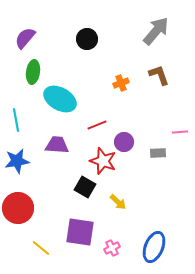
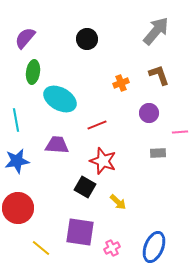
purple circle: moved 25 px right, 29 px up
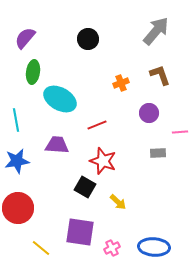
black circle: moved 1 px right
brown L-shape: moved 1 px right
blue ellipse: rotated 72 degrees clockwise
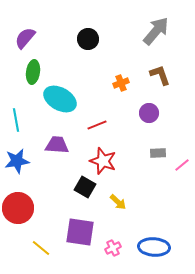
pink line: moved 2 px right, 33 px down; rotated 35 degrees counterclockwise
pink cross: moved 1 px right
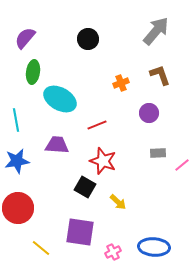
pink cross: moved 4 px down
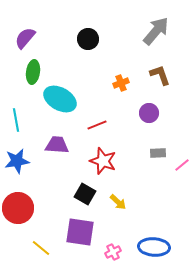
black square: moved 7 px down
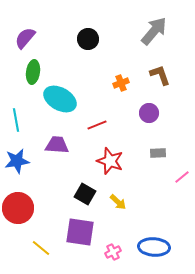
gray arrow: moved 2 px left
red star: moved 7 px right
pink line: moved 12 px down
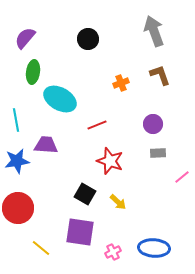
gray arrow: rotated 60 degrees counterclockwise
purple circle: moved 4 px right, 11 px down
purple trapezoid: moved 11 px left
blue ellipse: moved 1 px down
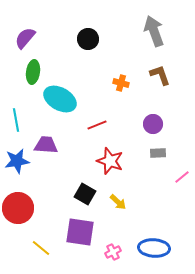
orange cross: rotated 35 degrees clockwise
